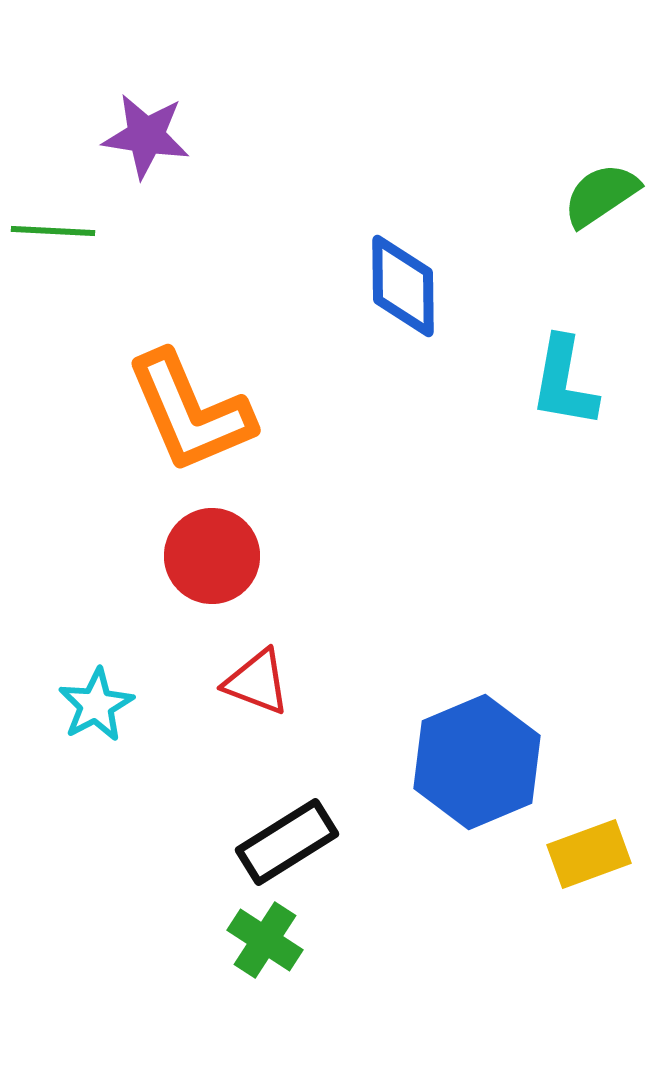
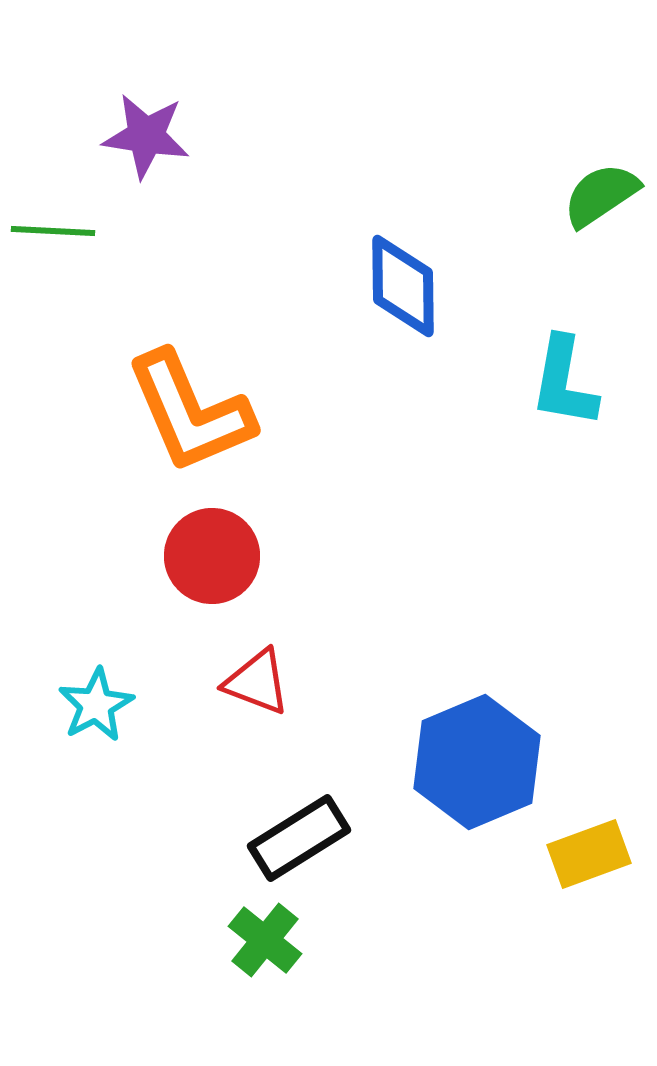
black rectangle: moved 12 px right, 4 px up
green cross: rotated 6 degrees clockwise
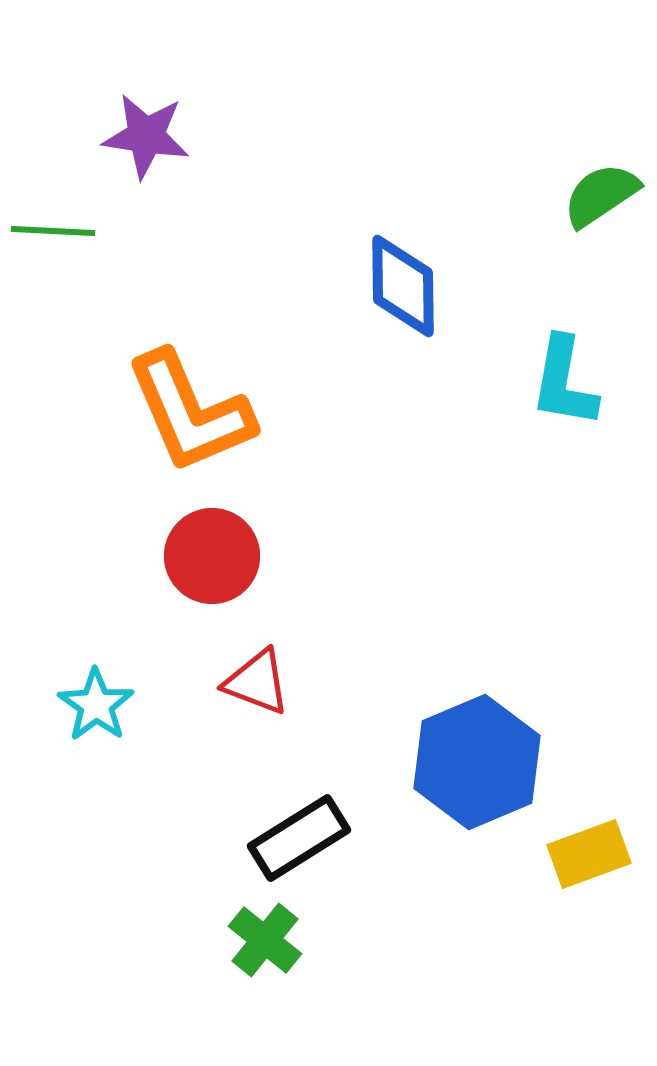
cyan star: rotated 8 degrees counterclockwise
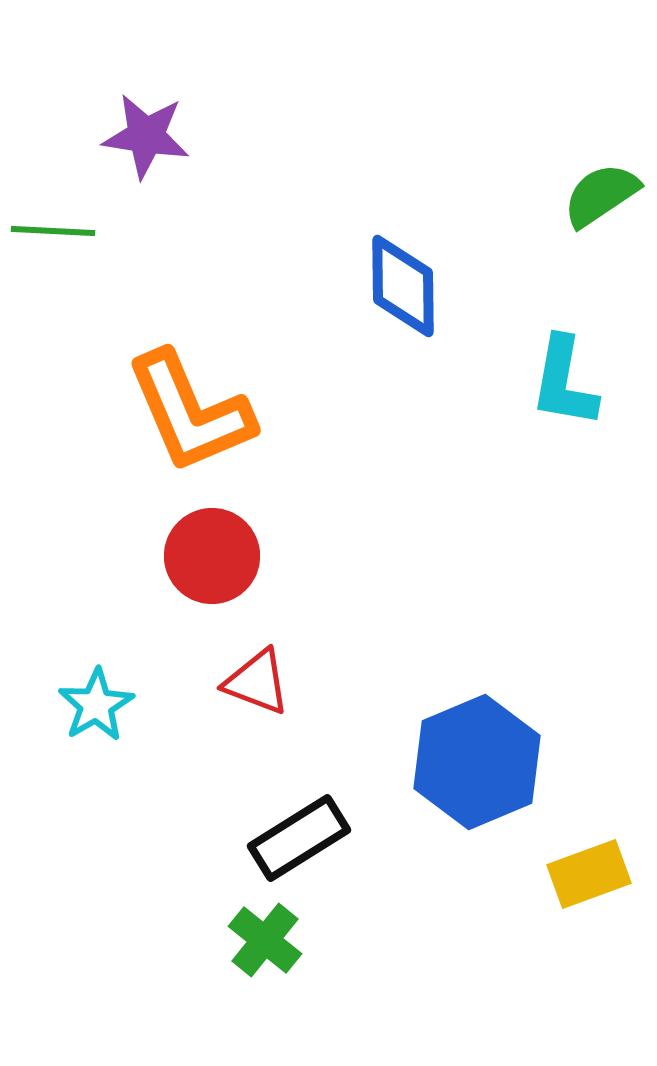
cyan star: rotated 6 degrees clockwise
yellow rectangle: moved 20 px down
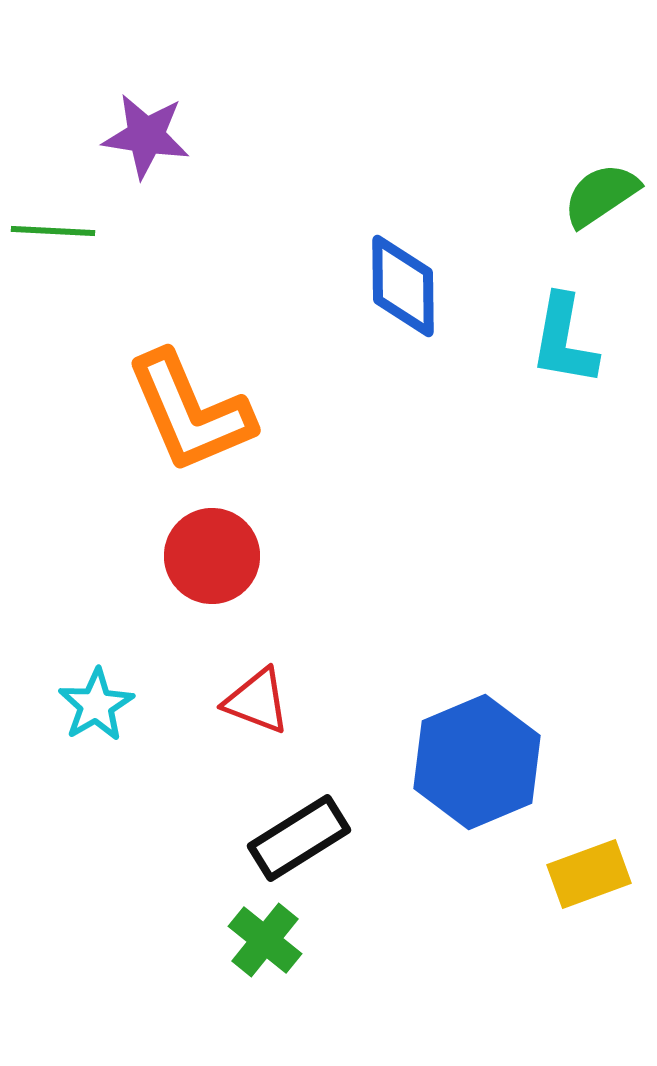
cyan L-shape: moved 42 px up
red triangle: moved 19 px down
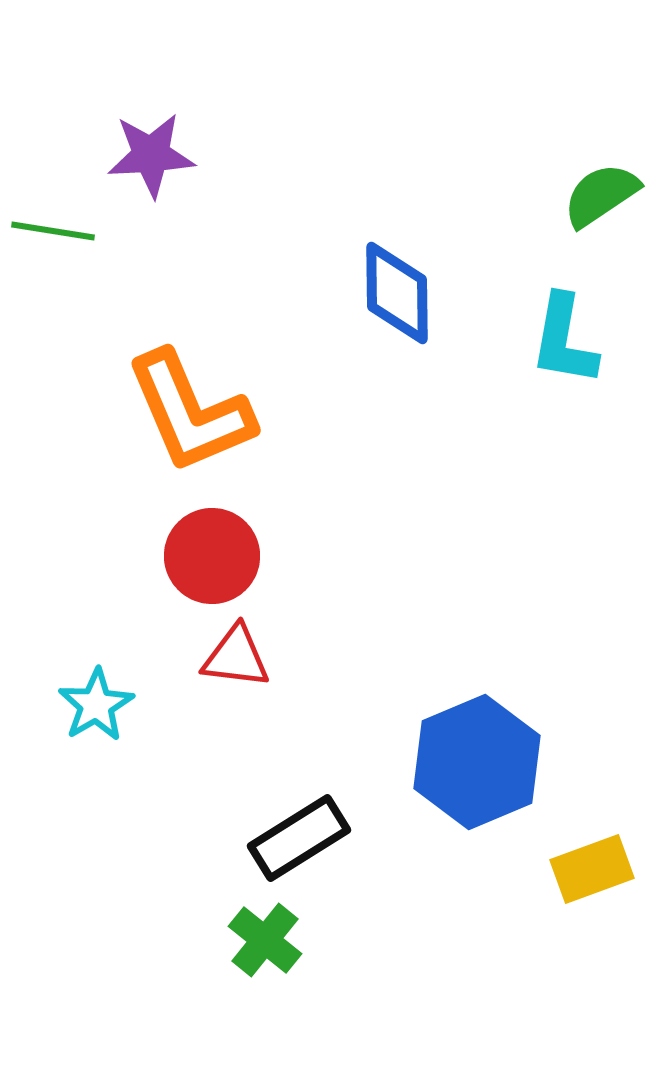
purple star: moved 5 px right, 19 px down; rotated 12 degrees counterclockwise
green line: rotated 6 degrees clockwise
blue diamond: moved 6 px left, 7 px down
red triangle: moved 21 px left, 44 px up; rotated 14 degrees counterclockwise
yellow rectangle: moved 3 px right, 5 px up
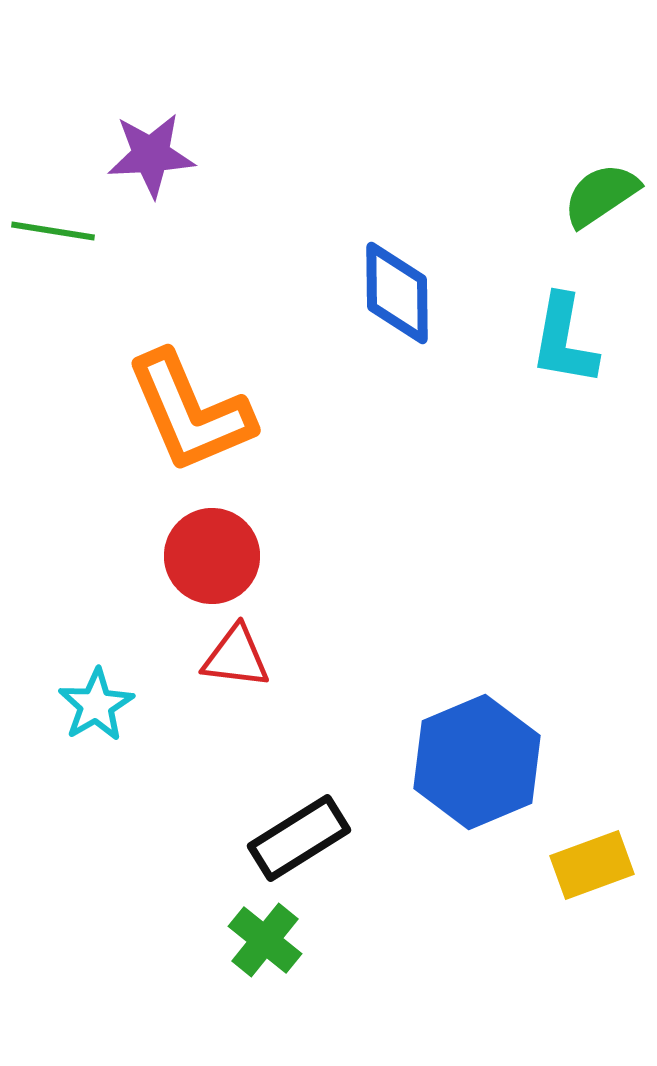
yellow rectangle: moved 4 px up
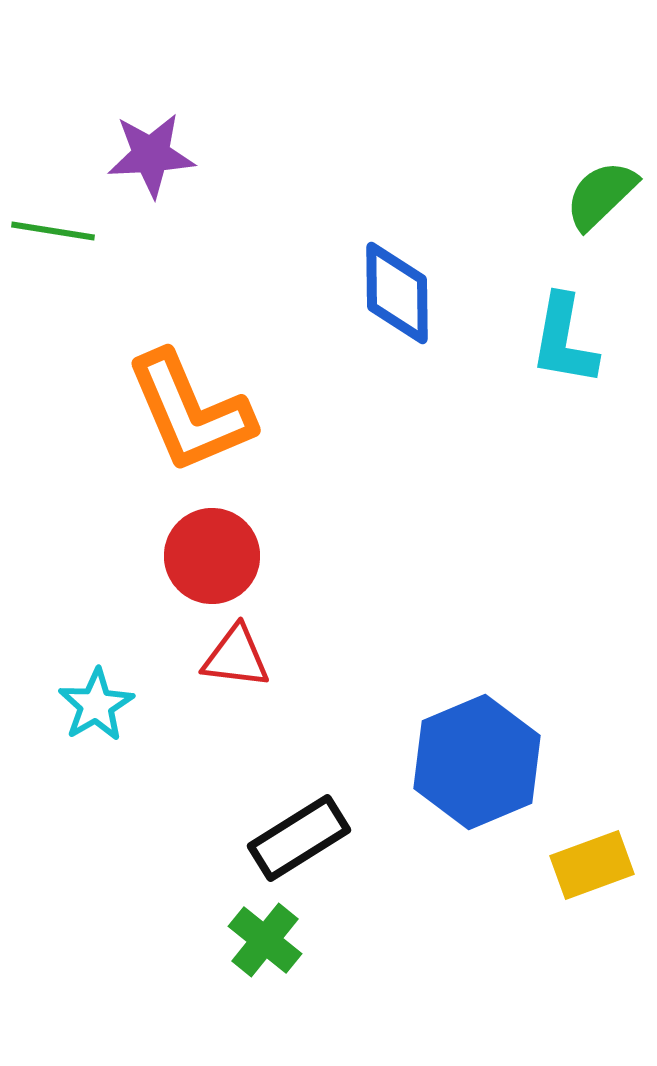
green semicircle: rotated 10 degrees counterclockwise
